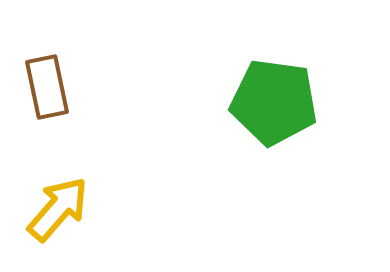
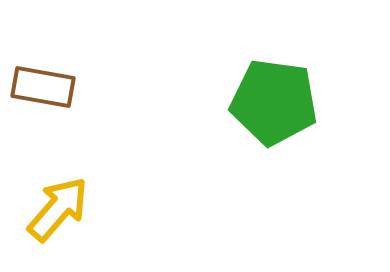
brown rectangle: moved 4 px left; rotated 68 degrees counterclockwise
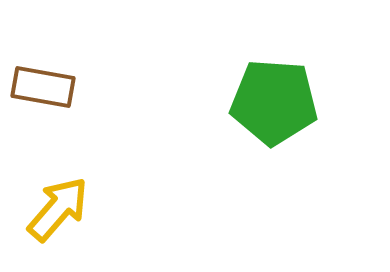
green pentagon: rotated 4 degrees counterclockwise
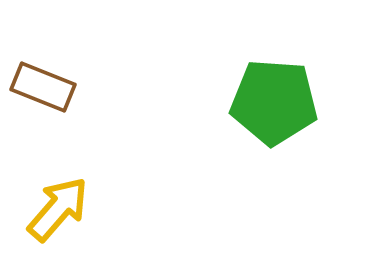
brown rectangle: rotated 12 degrees clockwise
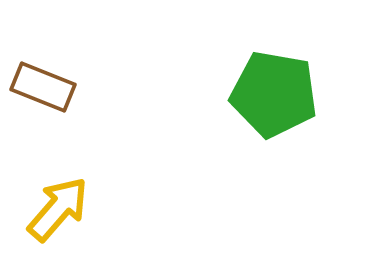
green pentagon: moved 8 px up; rotated 6 degrees clockwise
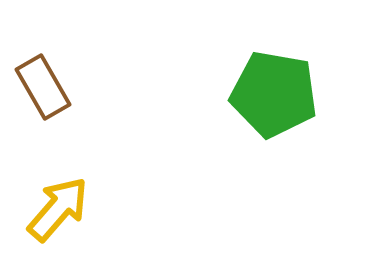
brown rectangle: rotated 38 degrees clockwise
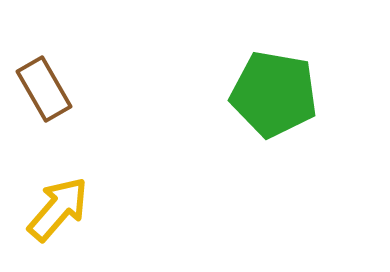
brown rectangle: moved 1 px right, 2 px down
